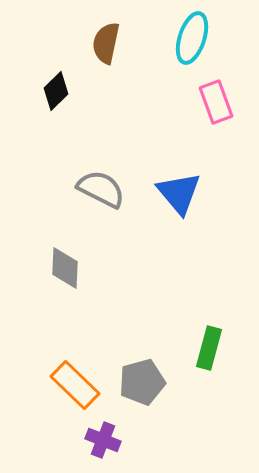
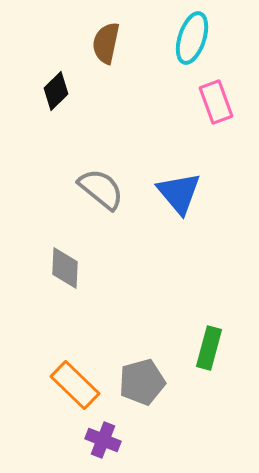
gray semicircle: rotated 12 degrees clockwise
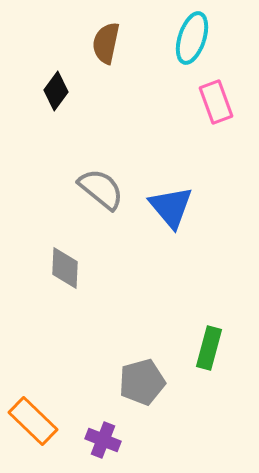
black diamond: rotated 9 degrees counterclockwise
blue triangle: moved 8 px left, 14 px down
orange rectangle: moved 42 px left, 36 px down
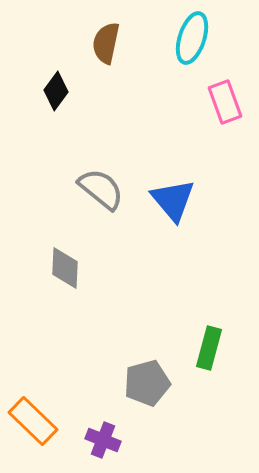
pink rectangle: moved 9 px right
blue triangle: moved 2 px right, 7 px up
gray pentagon: moved 5 px right, 1 px down
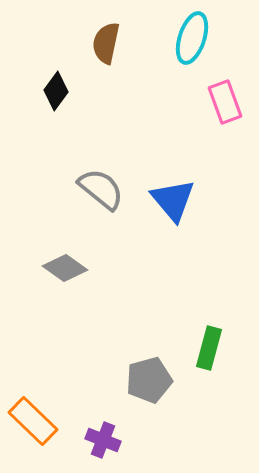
gray diamond: rotated 57 degrees counterclockwise
gray pentagon: moved 2 px right, 3 px up
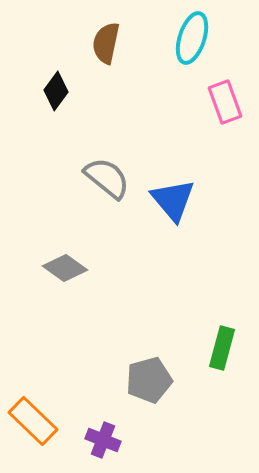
gray semicircle: moved 6 px right, 11 px up
green rectangle: moved 13 px right
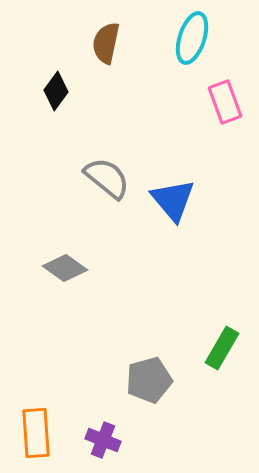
green rectangle: rotated 15 degrees clockwise
orange rectangle: moved 3 px right, 12 px down; rotated 42 degrees clockwise
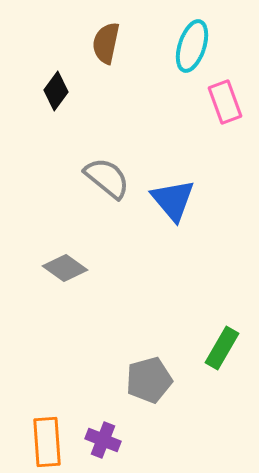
cyan ellipse: moved 8 px down
orange rectangle: moved 11 px right, 9 px down
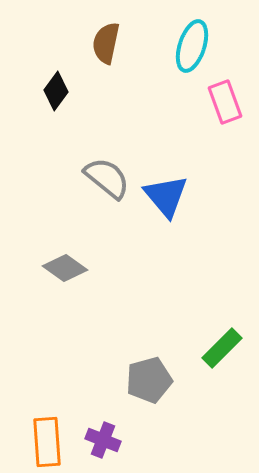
blue triangle: moved 7 px left, 4 px up
green rectangle: rotated 15 degrees clockwise
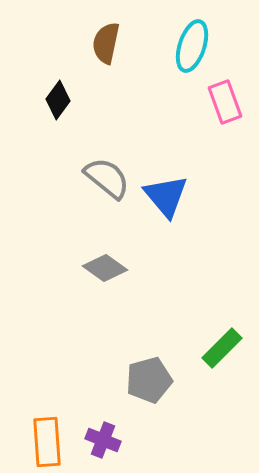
black diamond: moved 2 px right, 9 px down
gray diamond: moved 40 px right
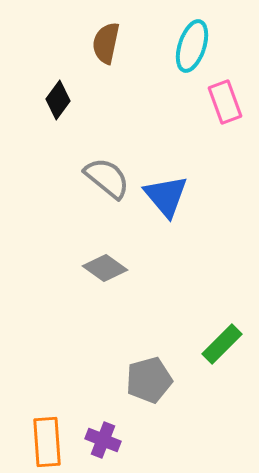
green rectangle: moved 4 px up
